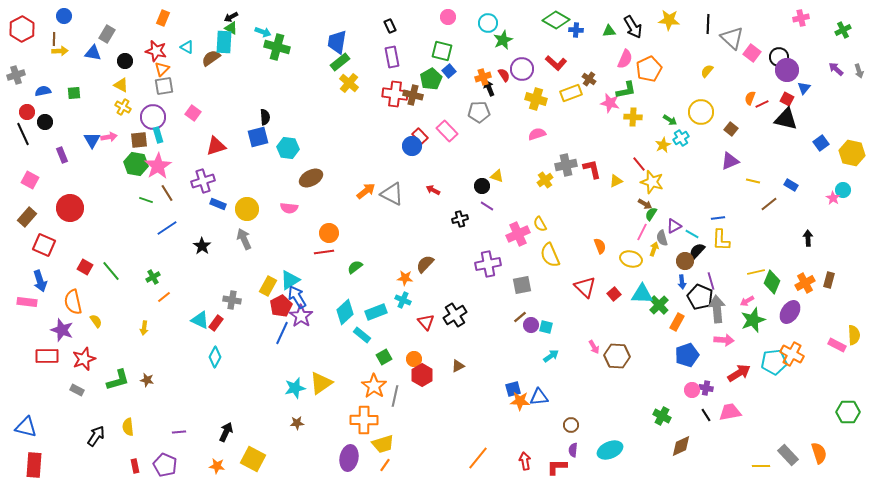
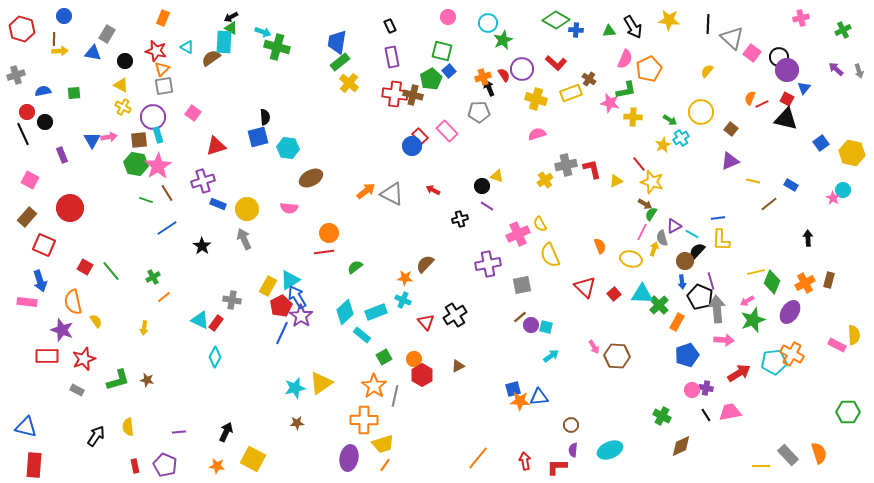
red hexagon at (22, 29): rotated 15 degrees counterclockwise
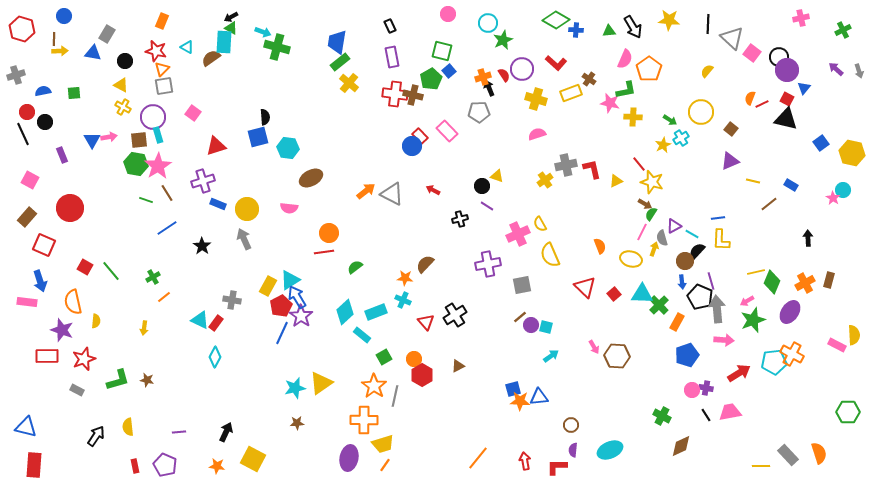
pink circle at (448, 17): moved 3 px up
orange rectangle at (163, 18): moved 1 px left, 3 px down
orange pentagon at (649, 69): rotated 10 degrees counterclockwise
yellow semicircle at (96, 321): rotated 40 degrees clockwise
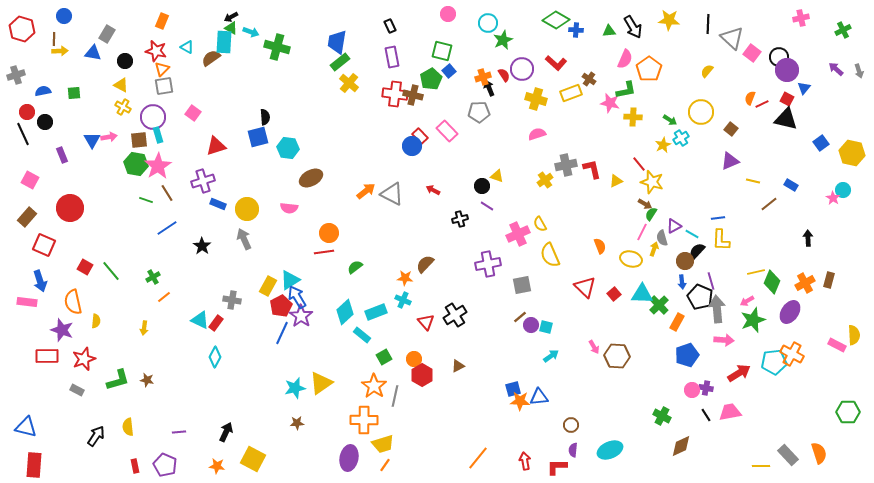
cyan arrow at (263, 32): moved 12 px left
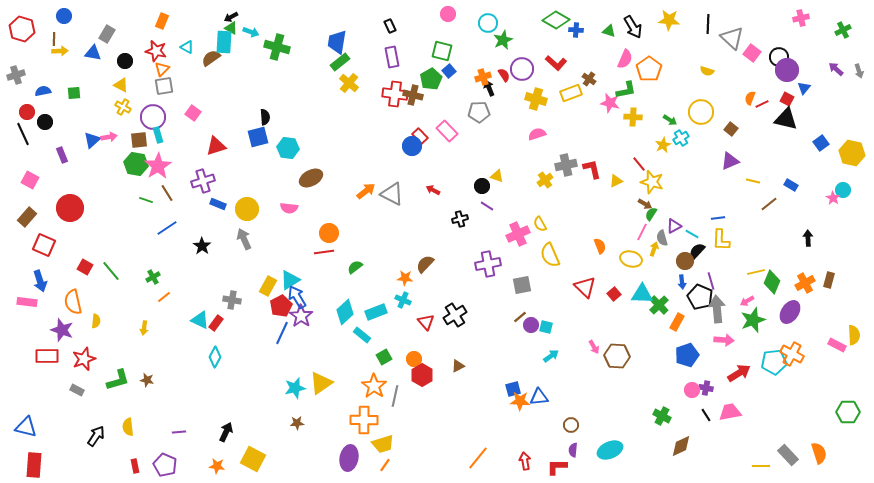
green triangle at (609, 31): rotated 24 degrees clockwise
yellow semicircle at (707, 71): rotated 112 degrees counterclockwise
blue triangle at (92, 140): rotated 18 degrees clockwise
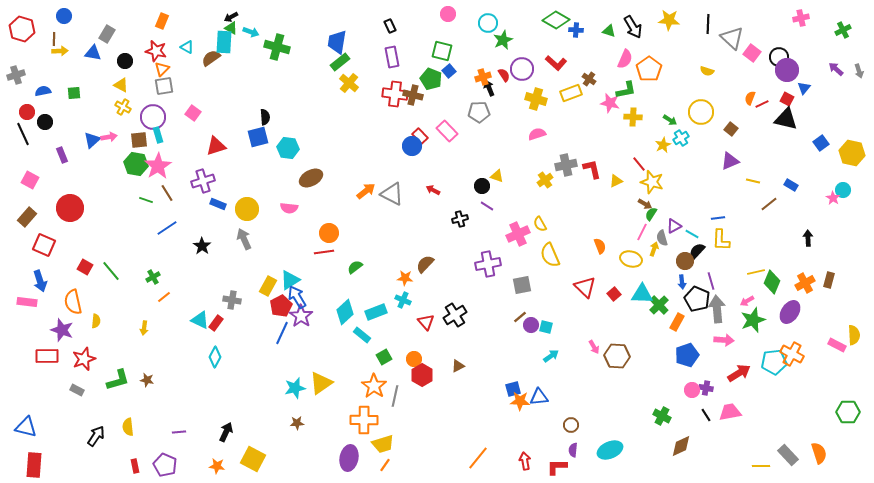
green pentagon at (431, 79): rotated 20 degrees counterclockwise
black pentagon at (700, 297): moved 3 px left, 2 px down
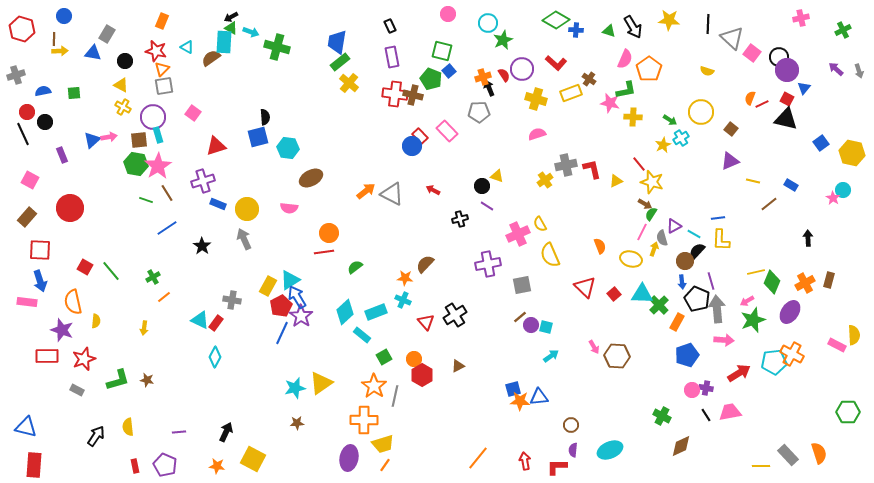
cyan line at (692, 234): moved 2 px right
red square at (44, 245): moved 4 px left, 5 px down; rotated 20 degrees counterclockwise
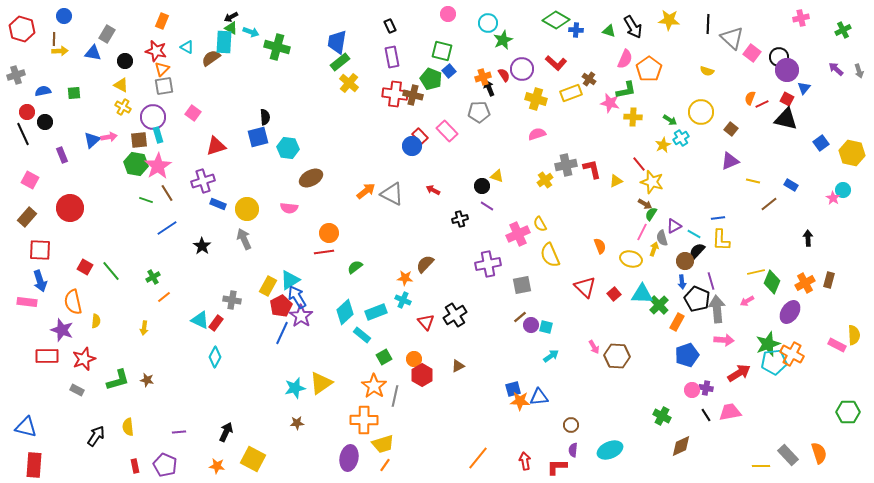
green star at (753, 320): moved 15 px right, 24 px down
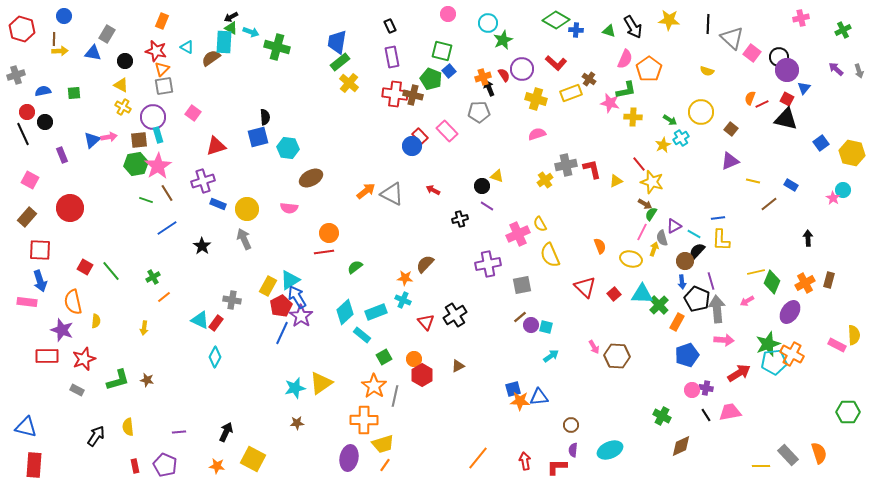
green hexagon at (136, 164): rotated 20 degrees counterclockwise
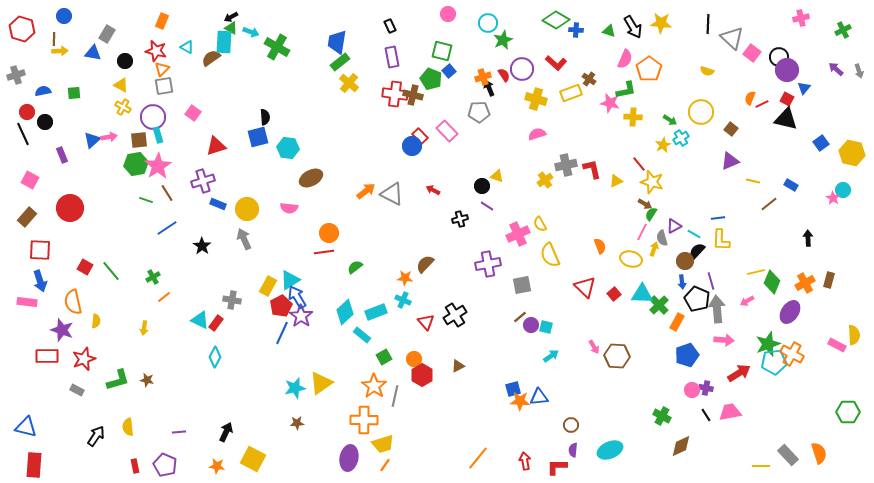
yellow star at (669, 20): moved 8 px left, 3 px down
green cross at (277, 47): rotated 15 degrees clockwise
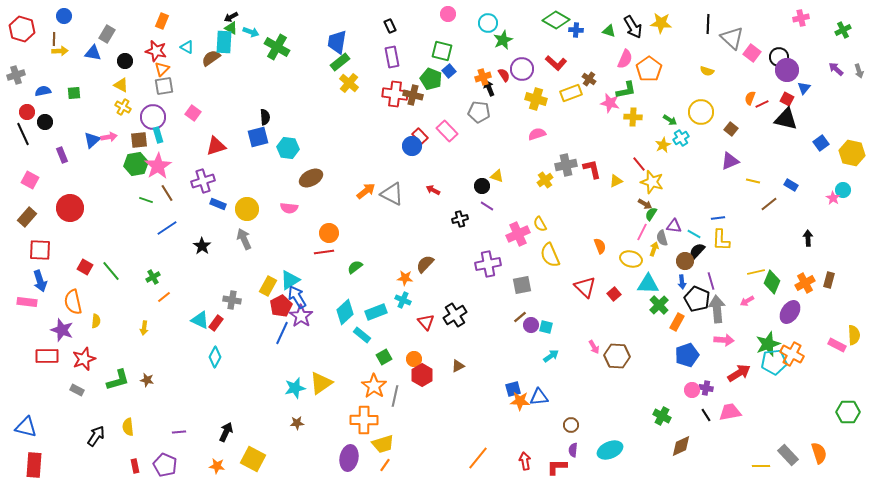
gray pentagon at (479, 112): rotated 10 degrees clockwise
purple triangle at (674, 226): rotated 35 degrees clockwise
cyan triangle at (642, 294): moved 6 px right, 10 px up
